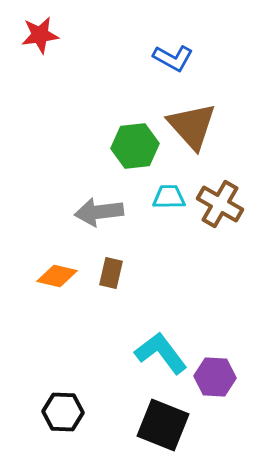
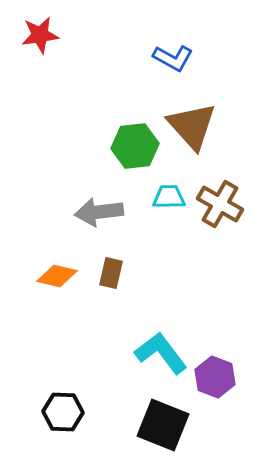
purple hexagon: rotated 18 degrees clockwise
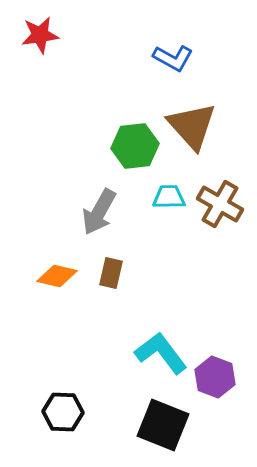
gray arrow: rotated 54 degrees counterclockwise
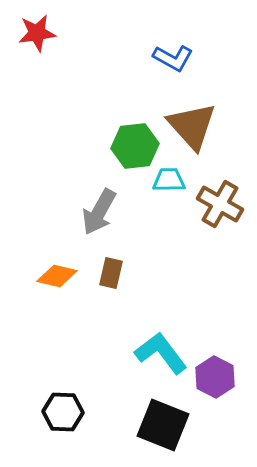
red star: moved 3 px left, 2 px up
cyan trapezoid: moved 17 px up
purple hexagon: rotated 6 degrees clockwise
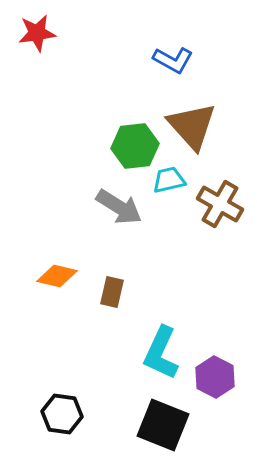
blue L-shape: moved 2 px down
cyan trapezoid: rotated 12 degrees counterclockwise
gray arrow: moved 20 px right, 5 px up; rotated 87 degrees counterclockwise
brown rectangle: moved 1 px right, 19 px down
cyan L-shape: rotated 118 degrees counterclockwise
black hexagon: moved 1 px left, 2 px down; rotated 6 degrees clockwise
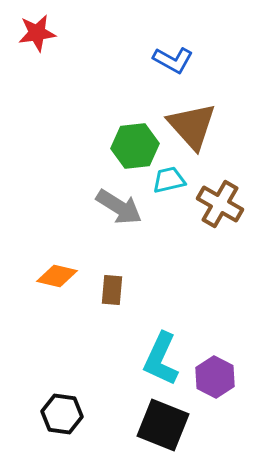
brown rectangle: moved 2 px up; rotated 8 degrees counterclockwise
cyan L-shape: moved 6 px down
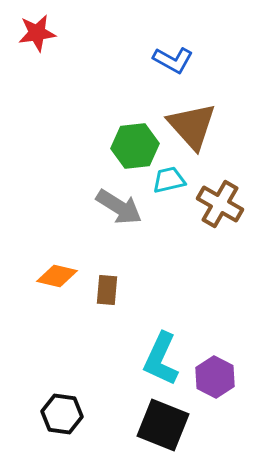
brown rectangle: moved 5 px left
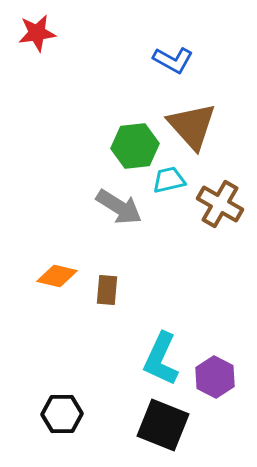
black hexagon: rotated 9 degrees counterclockwise
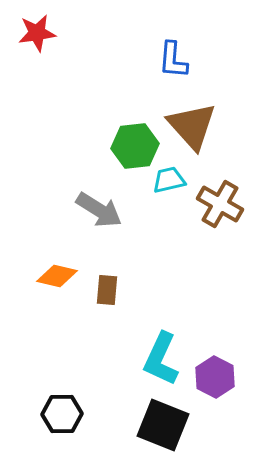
blue L-shape: rotated 66 degrees clockwise
gray arrow: moved 20 px left, 3 px down
